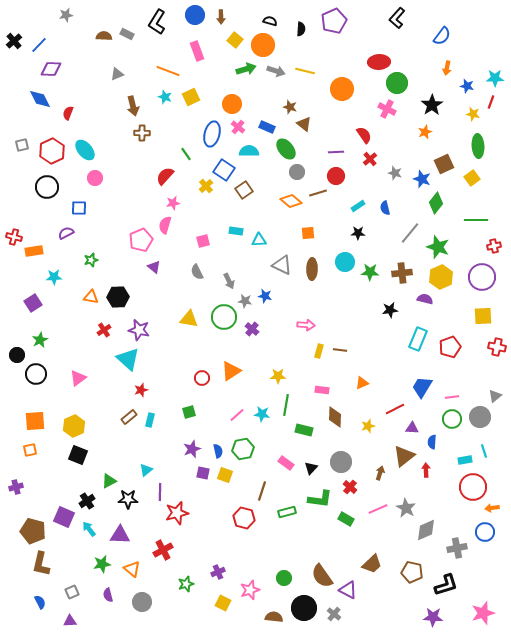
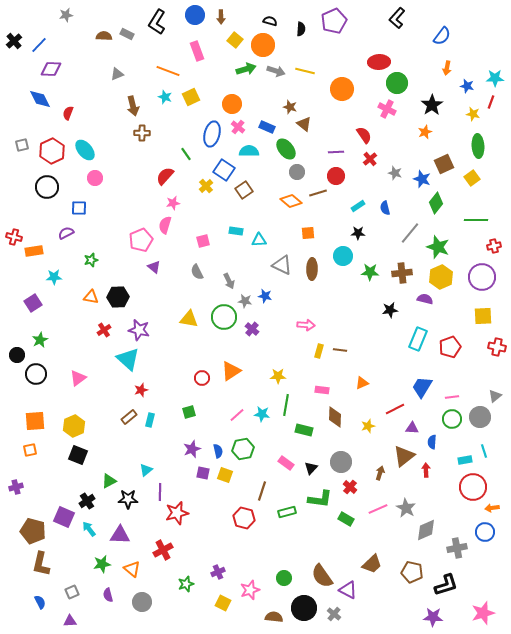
cyan circle at (345, 262): moved 2 px left, 6 px up
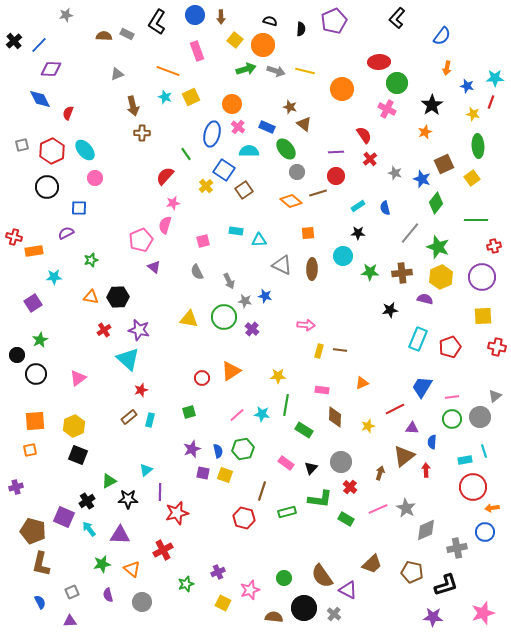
green rectangle at (304, 430): rotated 18 degrees clockwise
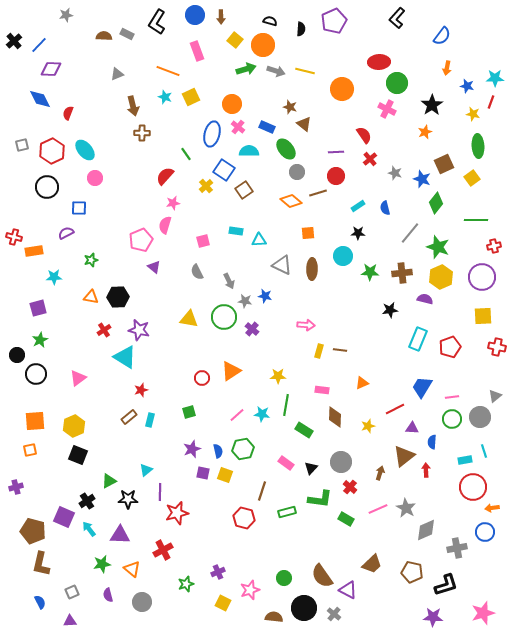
purple square at (33, 303): moved 5 px right, 5 px down; rotated 18 degrees clockwise
cyan triangle at (128, 359): moved 3 px left, 2 px up; rotated 10 degrees counterclockwise
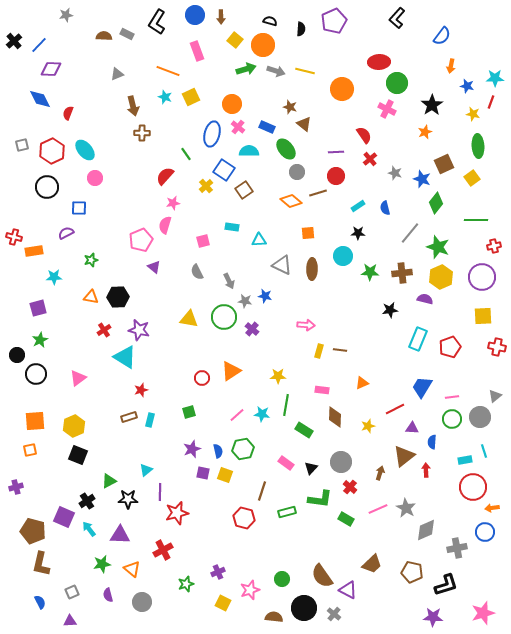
orange arrow at (447, 68): moved 4 px right, 2 px up
cyan rectangle at (236, 231): moved 4 px left, 4 px up
brown rectangle at (129, 417): rotated 21 degrees clockwise
green circle at (284, 578): moved 2 px left, 1 px down
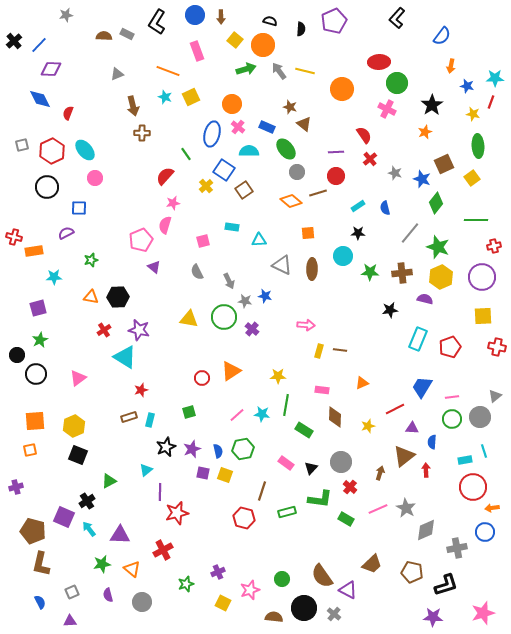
gray arrow at (276, 71): moved 3 px right; rotated 144 degrees counterclockwise
black star at (128, 499): moved 38 px right, 52 px up; rotated 24 degrees counterclockwise
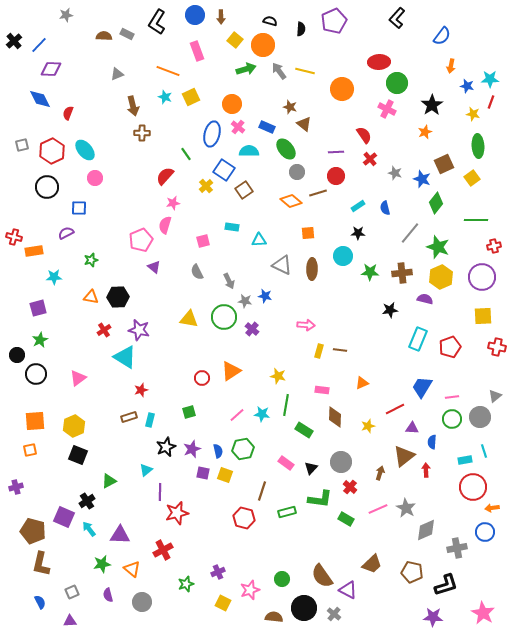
cyan star at (495, 78): moved 5 px left, 1 px down
yellow star at (278, 376): rotated 14 degrees clockwise
pink star at (483, 613): rotated 25 degrees counterclockwise
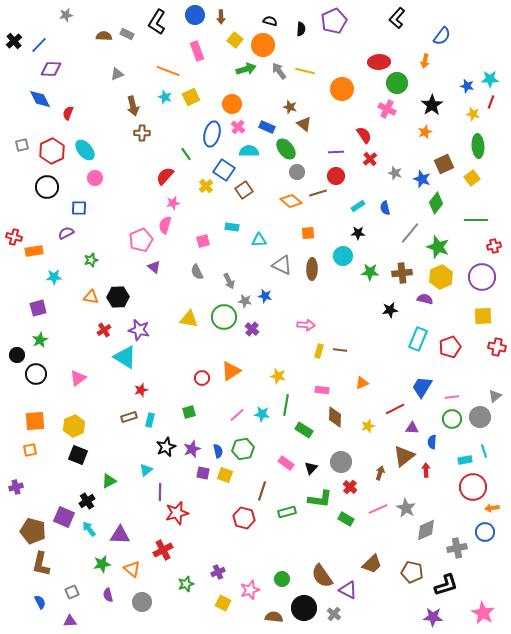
orange arrow at (451, 66): moved 26 px left, 5 px up
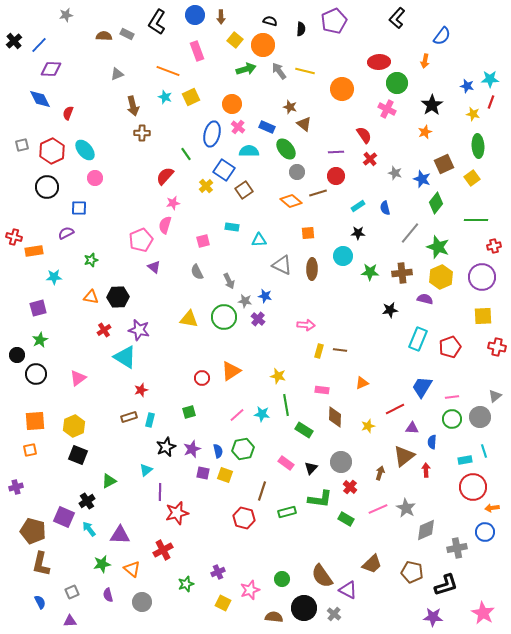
purple cross at (252, 329): moved 6 px right, 10 px up
green line at (286, 405): rotated 20 degrees counterclockwise
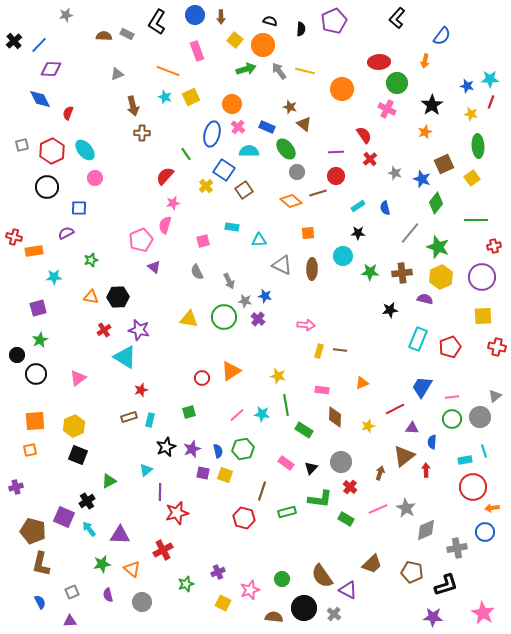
yellow star at (473, 114): moved 2 px left
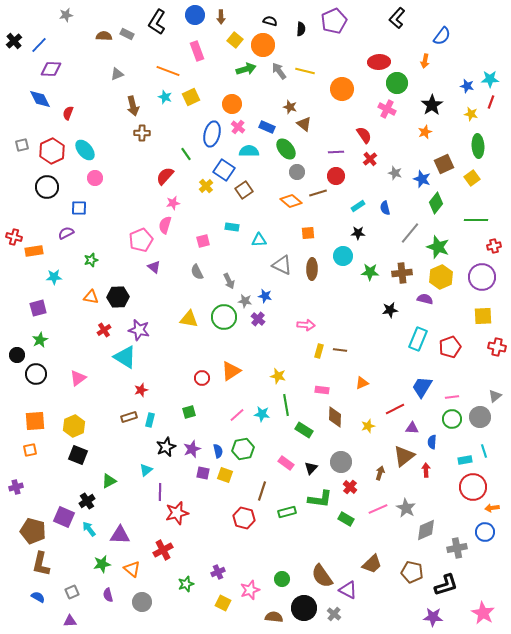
blue semicircle at (40, 602): moved 2 px left, 5 px up; rotated 32 degrees counterclockwise
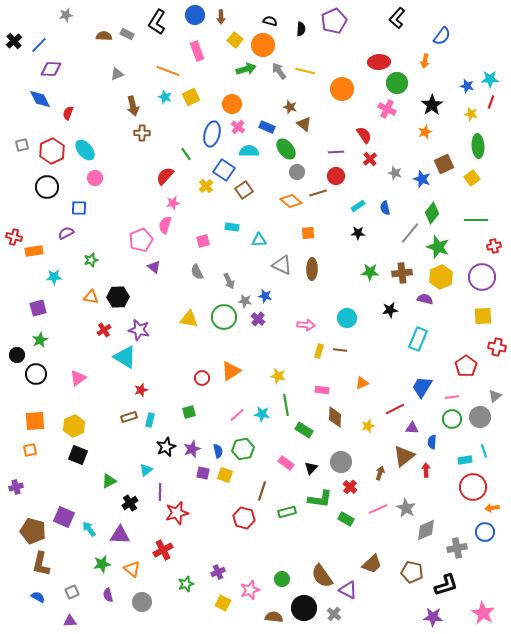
green diamond at (436, 203): moved 4 px left, 10 px down
cyan circle at (343, 256): moved 4 px right, 62 px down
red pentagon at (450, 347): moved 16 px right, 19 px down; rotated 15 degrees counterclockwise
black cross at (87, 501): moved 43 px right, 2 px down
